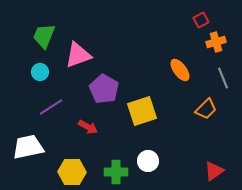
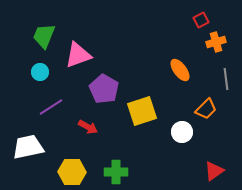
gray line: moved 3 px right, 1 px down; rotated 15 degrees clockwise
white circle: moved 34 px right, 29 px up
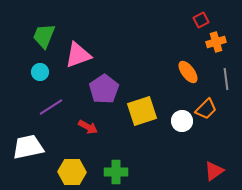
orange ellipse: moved 8 px right, 2 px down
purple pentagon: rotated 8 degrees clockwise
white circle: moved 11 px up
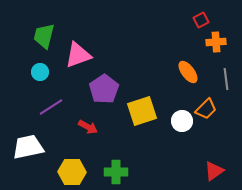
green trapezoid: rotated 8 degrees counterclockwise
orange cross: rotated 12 degrees clockwise
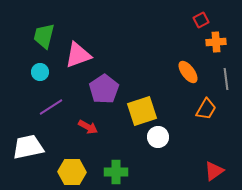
orange trapezoid: rotated 15 degrees counterclockwise
white circle: moved 24 px left, 16 px down
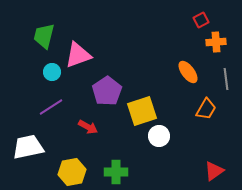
cyan circle: moved 12 px right
purple pentagon: moved 3 px right, 2 px down
white circle: moved 1 px right, 1 px up
yellow hexagon: rotated 12 degrees counterclockwise
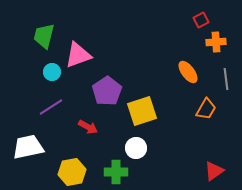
white circle: moved 23 px left, 12 px down
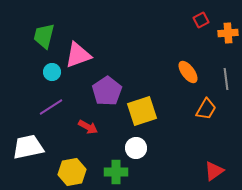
orange cross: moved 12 px right, 9 px up
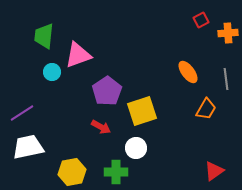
green trapezoid: rotated 8 degrees counterclockwise
purple line: moved 29 px left, 6 px down
red arrow: moved 13 px right
